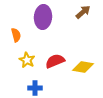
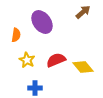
purple ellipse: moved 1 px left, 5 px down; rotated 40 degrees counterclockwise
orange semicircle: rotated 24 degrees clockwise
red semicircle: moved 1 px right, 1 px up
yellow diamond: rotated 40 degrees clockwise
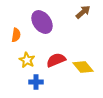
blue cross: moved 1 px right, 6 px up
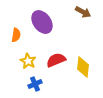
brown arrow: rotated 70 degrees clockwise
yellow star: moved 1 px right, 1 px down
yellow diamond: rotated 45 degrees clockwise
blue cross: moved 1 px left, 2 px down; rotated 24 degrees counterclockwise
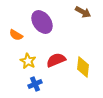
orange semicircle: rotated 112 degrees clockwise
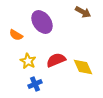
yellow diamond: rotated 30 degrees counterclockwise
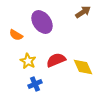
brown arrow: rotated 63 degrees counterclockwise
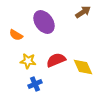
purple ellipse: moved 2 px right
yellow star: rotated 21 degrees counterclockwise
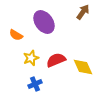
brown arrow: rotated 21 degrees counterclockwise
yellow star: moved 3 px right, 3 px up; rotated 28 degrees counterclockwise
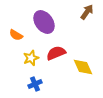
brown arrow: moved 4 px right
red semicircle: moved 7 px up
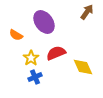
yellow star: rotated 14 degrees counterclockwise
blue cross: moved 7 px up
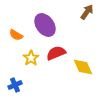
purple ellipse: moved 1 px right, 3 px down
blue cross: moved 20 px left, 8 px down
